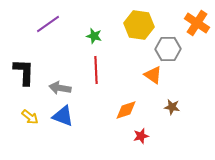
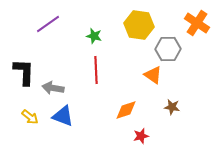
gray arrow: moved 7 px left
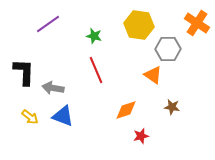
red line: rotated 20 degrees counterclockwise
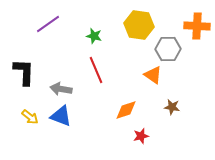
orange cross: moved 3 px down; rotated 30 degrees counterclockwise
gray arrow: moved 8 px right, 1 px down
blue triangle: moved 2 px left
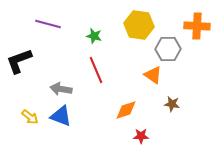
purple line: rotated 50 degrees clockwise
black L-shape: moved 5 px left, 11 px up; rotated 112 degrees counterclockwise
brown star: moved 3 px up
red star: rotated 14 degrees clockwise
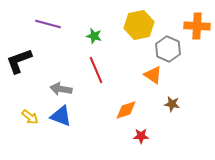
yellow hexagon: rotated 20 degrees counterclockwise
gray hexagon: rotated 25 degrees clockwise
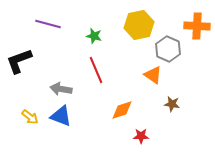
orange diamond: moved 4 px left
